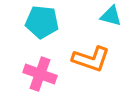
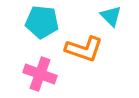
cyan triangle: rotated 30 degrees clockwise
orange L-shape: moved 7 px left, 10 px up
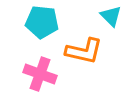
orange L-shape: moved 2 px down; rotated 6 degrees counterclockwise
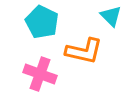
cyan pentagon: rotated 20 degrees clockwise
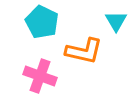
cyan triangle: moved 5 px right, 5 px down; rotated 15 degrees clockwise
pink cross: moved 2 px down
